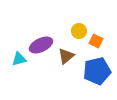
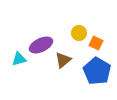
yellow circle: moved 2 px down
orange square: moved 2 px down
brown triangle: moved 3 px left, 4 px down
blue pentagon: rotated 28 degrees counterclockwise
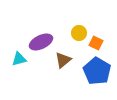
purple ellipse: moved 3 px up
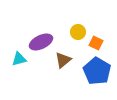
yellow circle: moved 1 px left, 1 px up
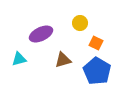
yellow circle: moved 2 px right, 9 px up
purple ellipse: moved 8 px up
brown triangle: rotated 24 degrees clockwise
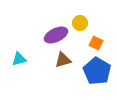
purple ellipse: moved 15 px right, 1 px down
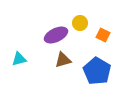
orange square: moved 7 px right, 8 px up
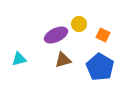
yellow circle: moved 1 px left, 1 px down
blue pentagon: moved 3 px right, 4 px up
